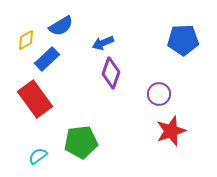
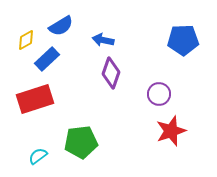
blue arrow: moved 3 px up; rotated 35 degrees clockwise
red rectangle: rotated 72 degrees counterclockwise
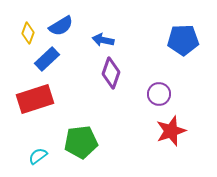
yellow diamond: moved 2 px right, 7 px up; rotated 40 degrees counterclockwise
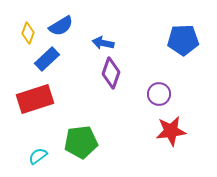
blue arrow: moved 3 px down
red star: rotated 12 degrees clockwise
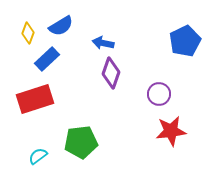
blue pentagon: moved 2 px right, 1 px down; rotated 24 degrees counterclockwise
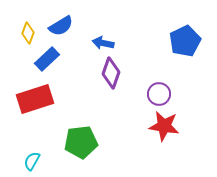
red star: moved 7 px left, 5 px up; rotated 16 degrees clockwise
cyan semicircle: moved 6 px left, 5 px down; rotated 24 degrees counterclockwise
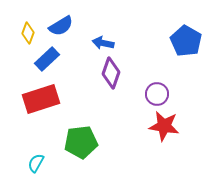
blue pentagon: moved 1 px right; rotated 16 degrees counterclockwise
purple circle: moved 2 px left
red rectangle: moved 6 px right
cyan semicircle: moved 4 px right, 2 px down
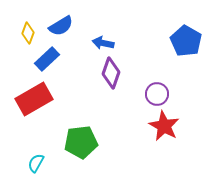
red rectangle: moved 7 px left; rotated 12 degrees counterclockwise
red star: rotated 20 degrees clockwise
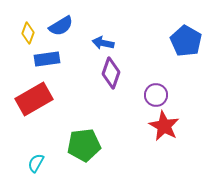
blue rectangle: rotated 35 degrees clockwise
purple circle: moved 1 px left, 1 px down
green pentagon: moved 3 px right, 3 px down
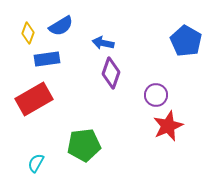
red star: moved 4 px right; rotated 20 degrees clockwise
